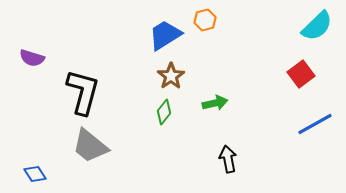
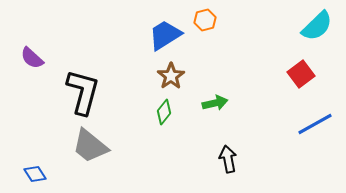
purple semicircle: rotated 25 degrees clockwise
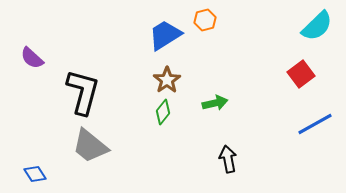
brown star: moved 4 px left, 4 px down
green diamond: moved 1 px left
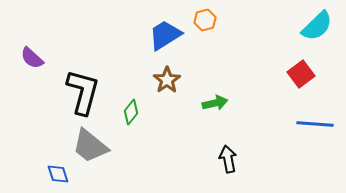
green diamond: moved 32 px left
blue line: rotated 33 degrees clockwise
blue diamond: moved 23 px right; rotated 15 degrees clockwise
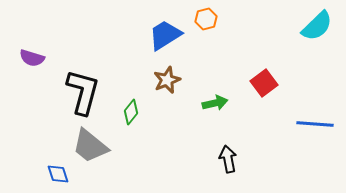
orange hexagon: moved 1 px right, 1 px up
purple semicircle: rotated 25 degrees counterclockwise
red square: moved 37 px left, 9 px down
brown star: rotated 12 degrees clockwise
